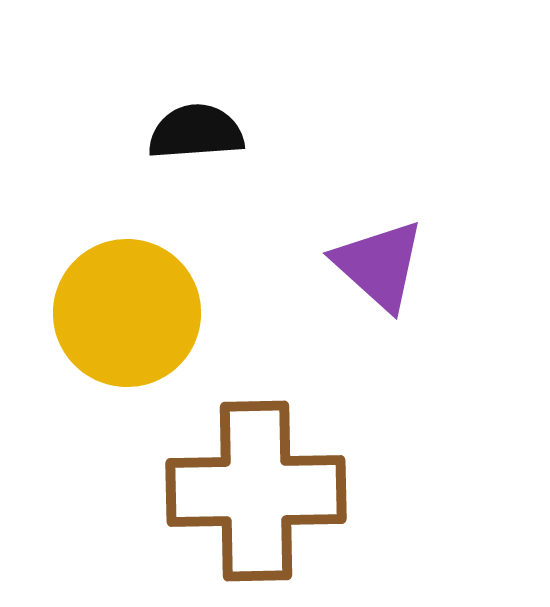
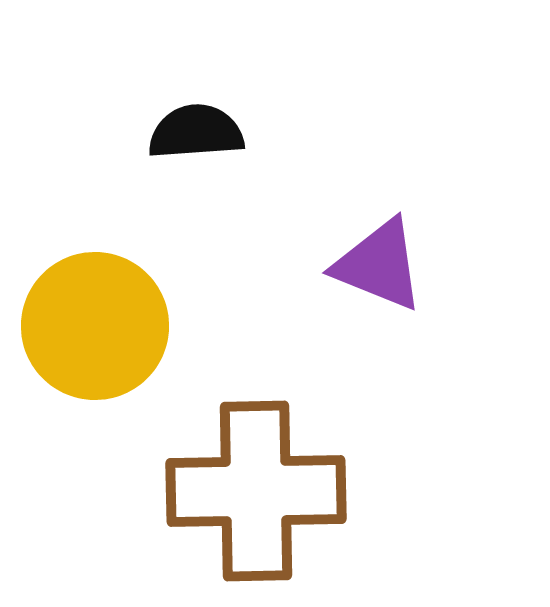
purple triangle: rotated 20 degrees counterclockwise
yellow circle: moved 32 px left, 13 px down
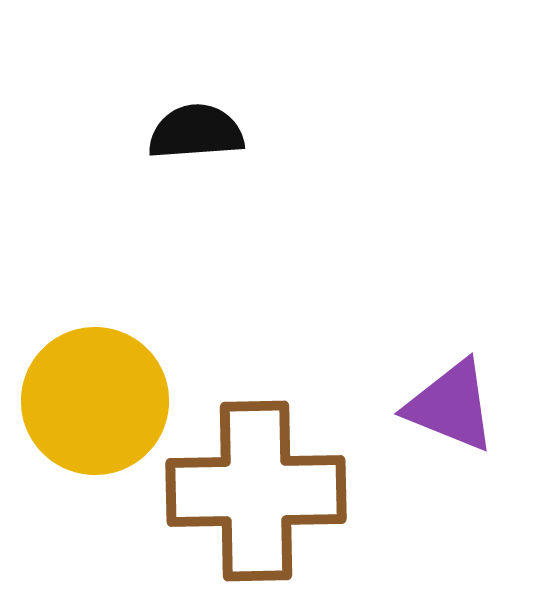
purple triangle: moved 72 px right, 141 px down
yellow circle: moved 75 px down
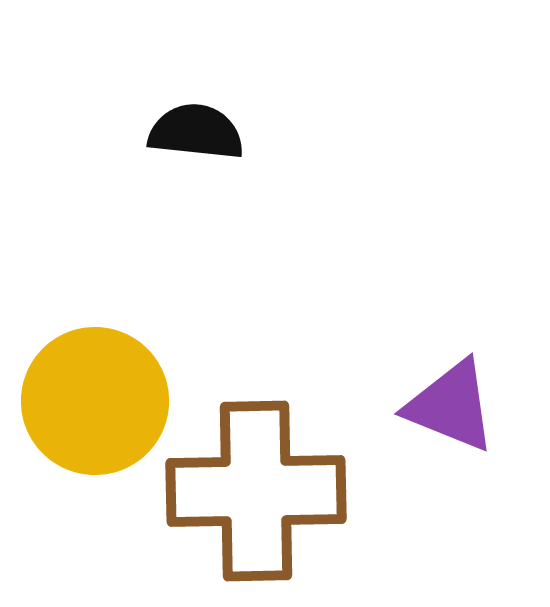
black semicircle: rotated 10 degrees clockwise
